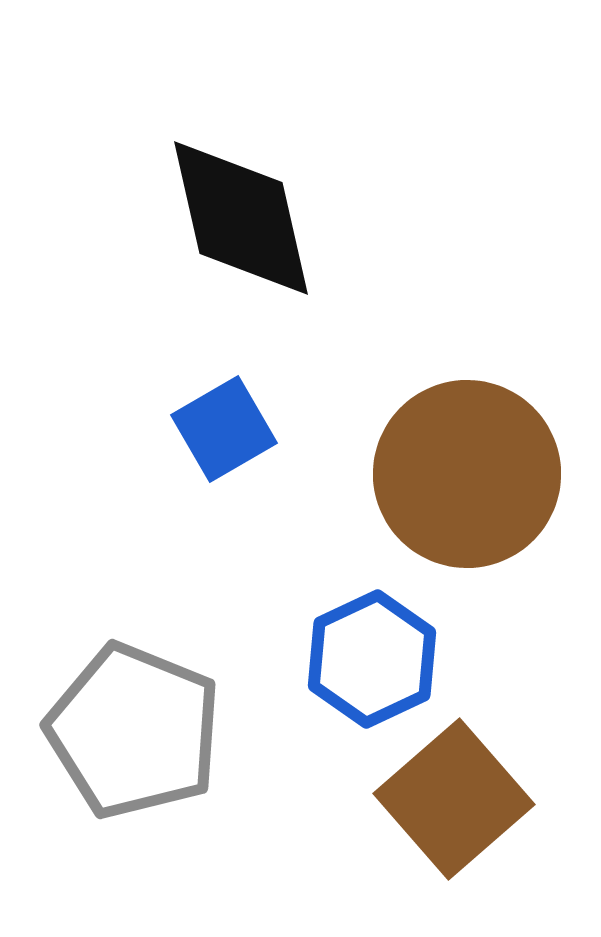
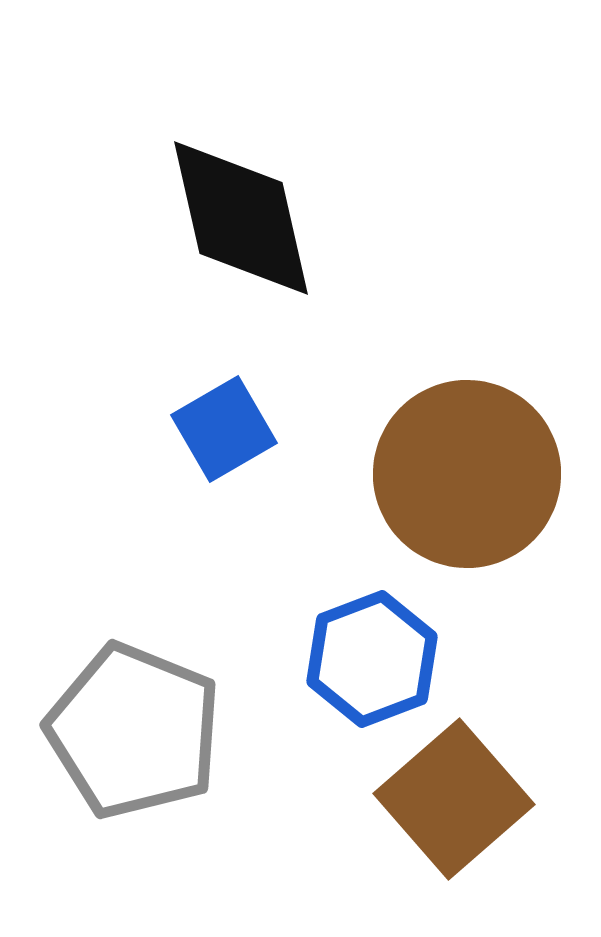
blue hexagon: rotated 4 degrees clockwise
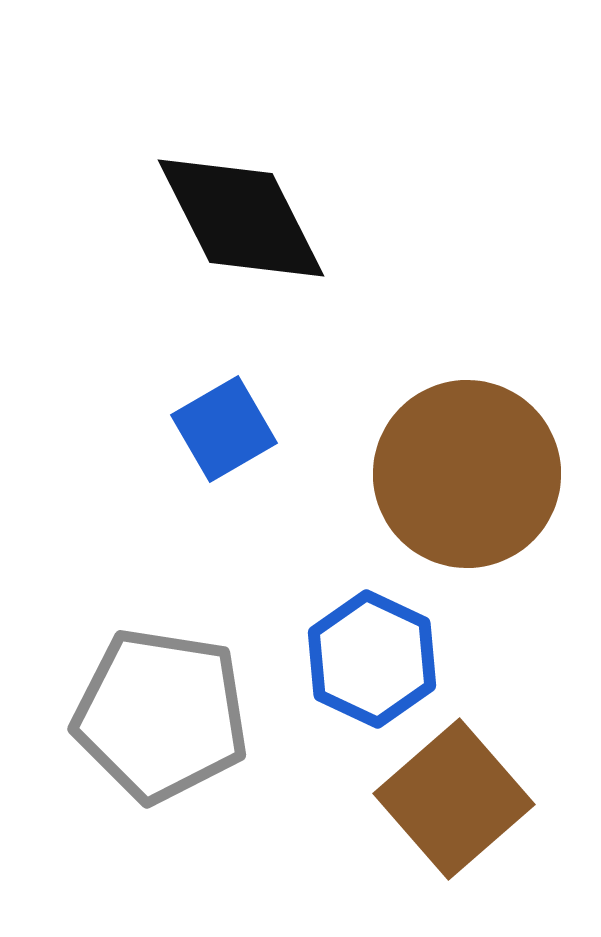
black diamond: rotated 14 degrees counterclockwise
blue hexagon: rotated 14 degrees counterclockwise
gray pentagon: moved 27 px right, 16 px up; rotated 13 degrees counterclockwise
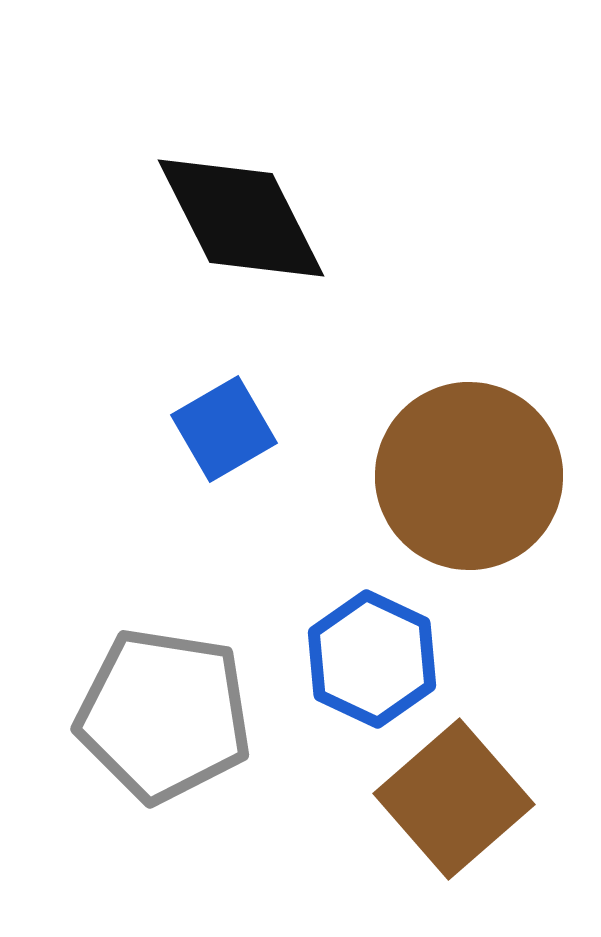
brown circle: moved 2 px right, 2 px down
gray pentagon: moved 3 px right
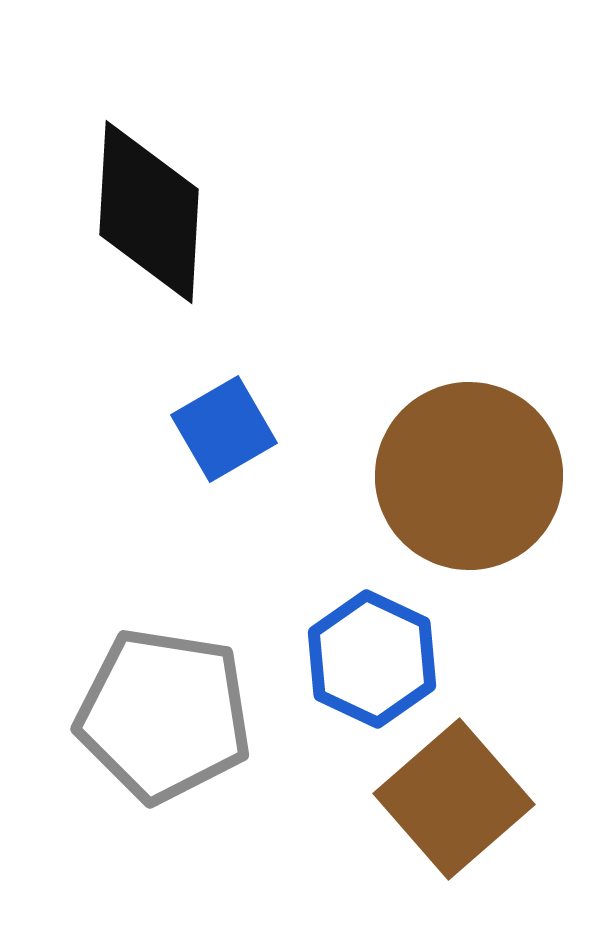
black diamond: moved 92 px left, 6 px up; rotated 30 degrees clockwise
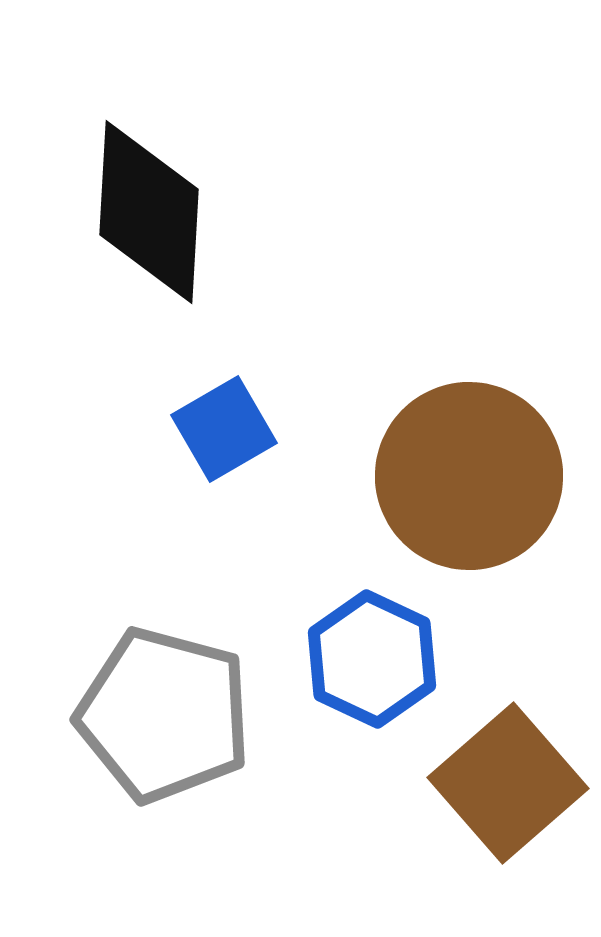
gray pentagon: rotated 6 degrees clockwise
brown square: moved 54 px right, 16 px up
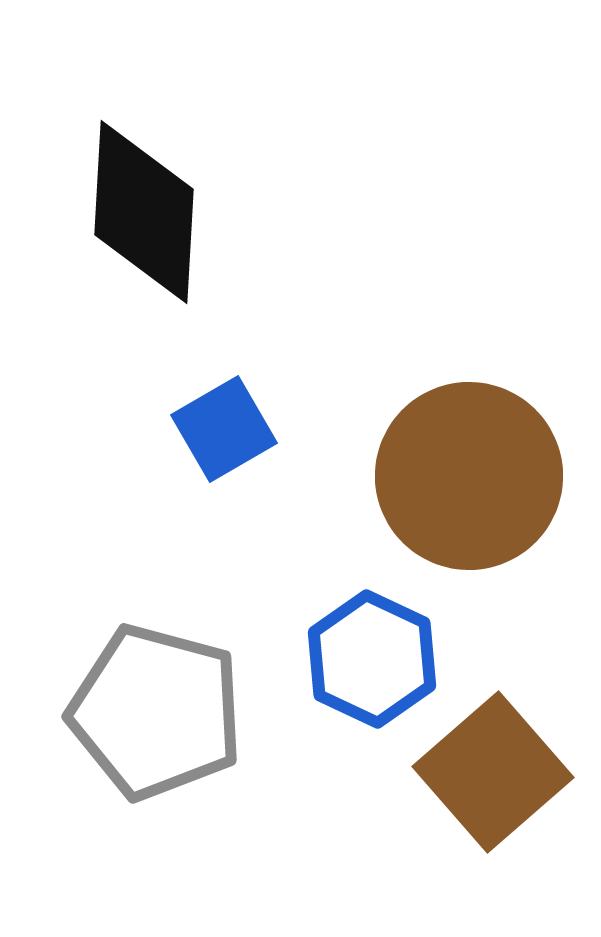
black diamond: moved 5 px left
gray pentagon: moved 8 px left, 3 px up
brown square: moved 15 px left, 11 px up
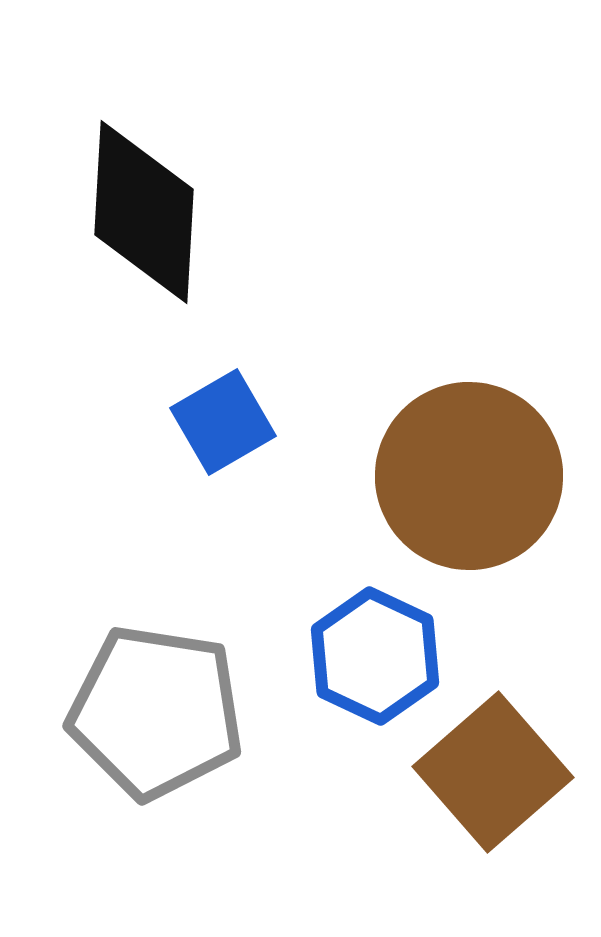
blue square: moved 1 px left, 7 px up
blue hexagon: moved 3 px right, 3 px up
gray pentagon: rotated 6 degrees counterclockwise
